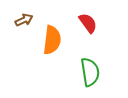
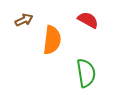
red semicircle: moved 3 px up; rotated 25 degrees counterclockwise
green semicircle: moved 4 px left, 1 px down
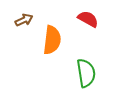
red semicircle: moved 1 px up
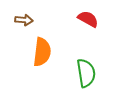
brown arrow: rotated 30 degrees clockwise
orange semicircle: moved 10 px left, 12 px down
